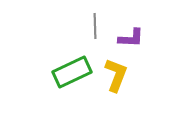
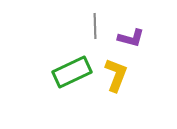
purple L-shape: rotated 12 degrees clockwise
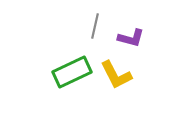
gray line: rotated 15 degrees clockwise
yellow L-shape: rotated 132 degrees clockwise
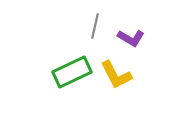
purple L-shape: rotated 16 degrees clockwise
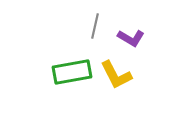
green rectangle: rotated 15 degrees clockwise
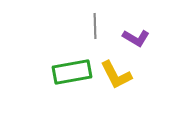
gray line: rotated 15 degrees counterclockwise
purple L-shape: moved 5 px right
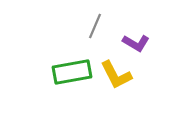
gray line: rotated 25 degrees clockwise
purple L-shape: moved 5 px down
